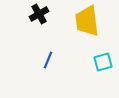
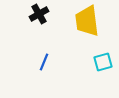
blue line: moved 4 px left, 2 px down
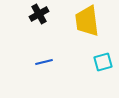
blue line: rotated 54 degrees clockwise
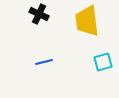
black cross: rotated 36 degrees counterclockwise
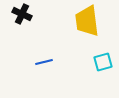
black cross: moved 17 px left
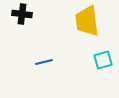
black cross: rotated 18 degrees counterclockwise
cyan square: moved 2 px up
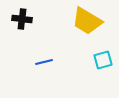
black cross: moved 5 px down
yellow trapezoid: rotated 52 degrees counterclockwise
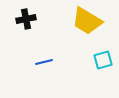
black cross: moved 4 px right; rotated 18 degrees counterclockwise
